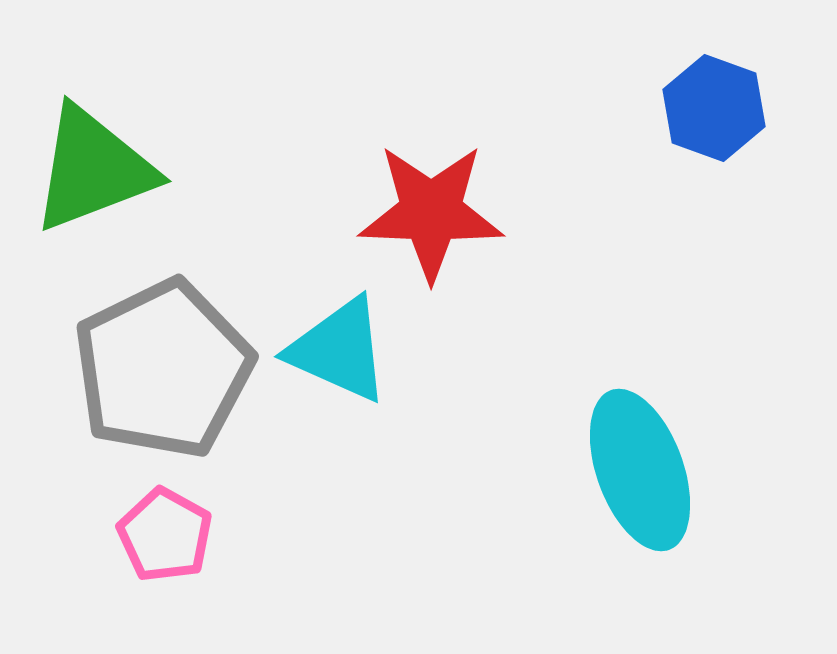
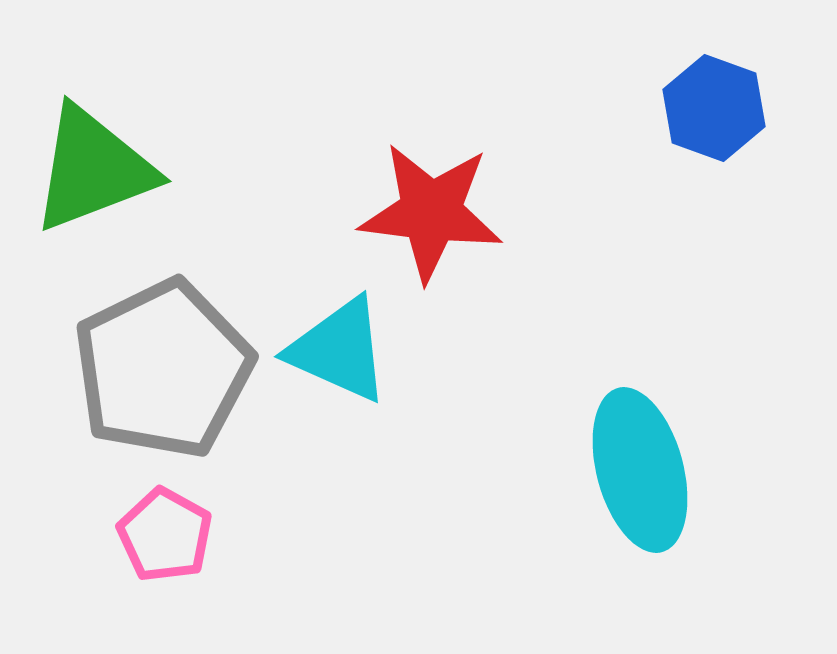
red star: rotated 5 degrees clockwise
cyan ellipse: rotated 5 degrees clockwise
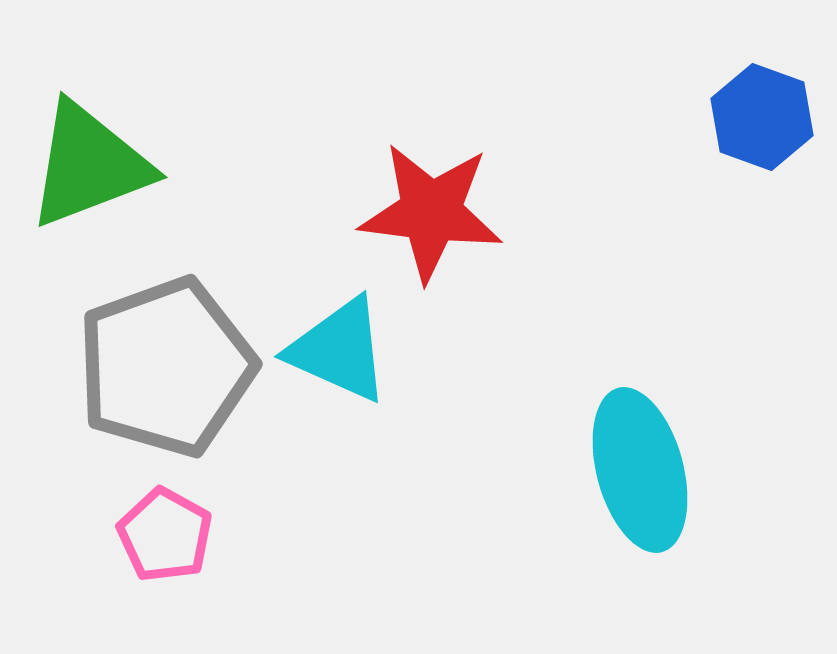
blue hexagon: moved 48 px right, 9 px down
green triangle: moved 4 px left, 4 px up
gray pentagon: moved 3 px right, 2 px up; rotated 6 degrees clockwise
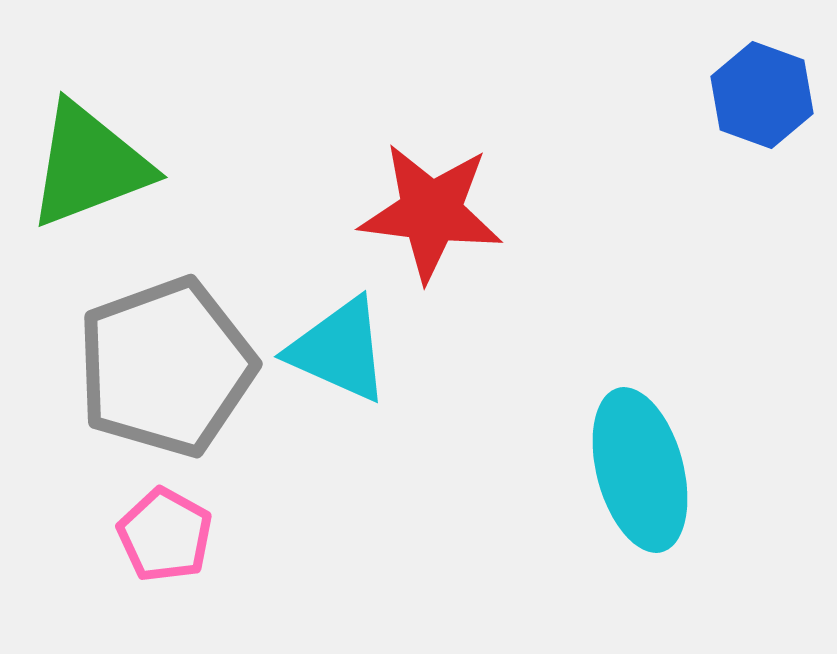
blue hexagon: moved 22 px up
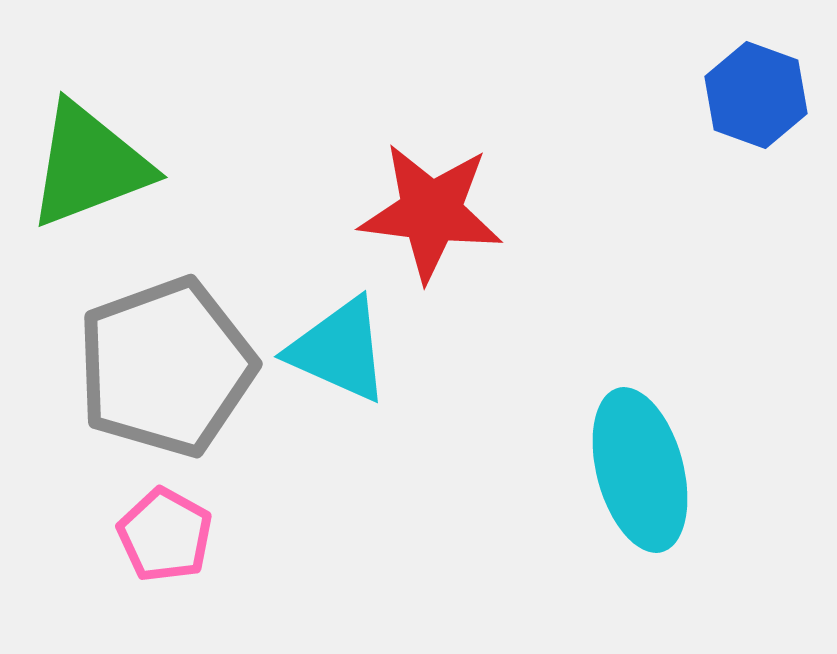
blue hexagon: moved 6 px left
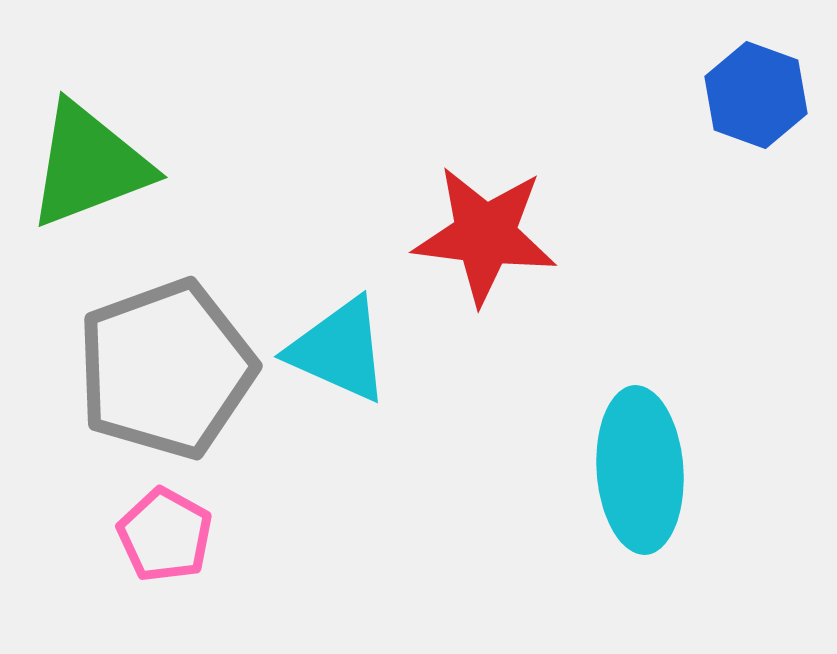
red star: moved 54 px right, 23 px down
gray pentagon: moved 2 px down
cyan ellipse: rotated 11 degrees clockwise
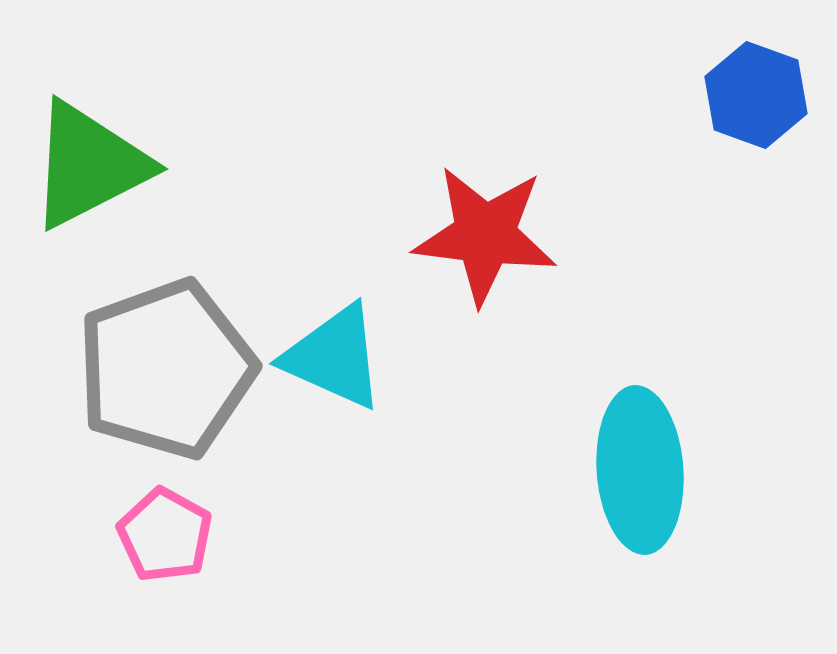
green triangle: rotated 6 degrees counterclockwise
cyan triangle: moved 5 px left, 7 px down
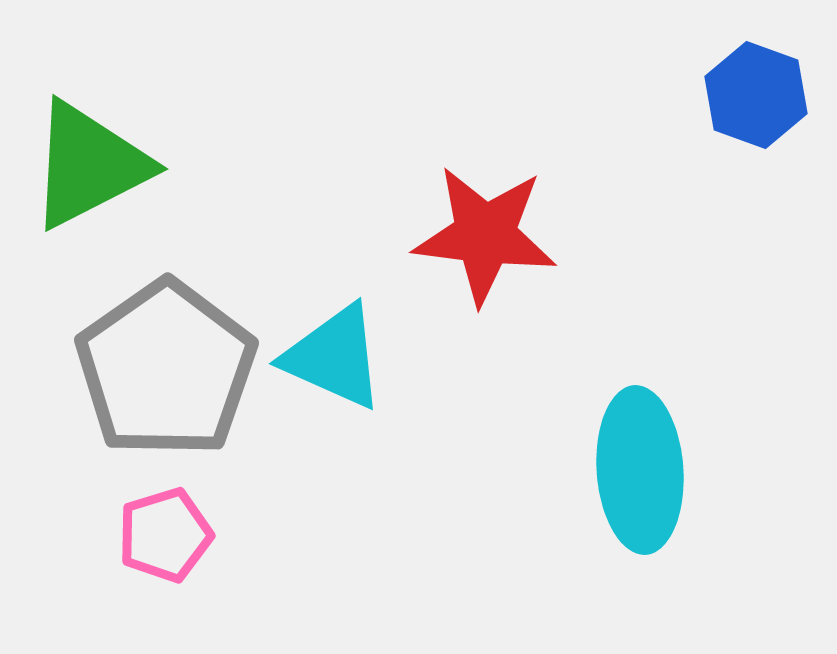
gray pentagon: rotated 15 degrees counterclockwise
pink pentagon: rotated 26 degrees clockwise
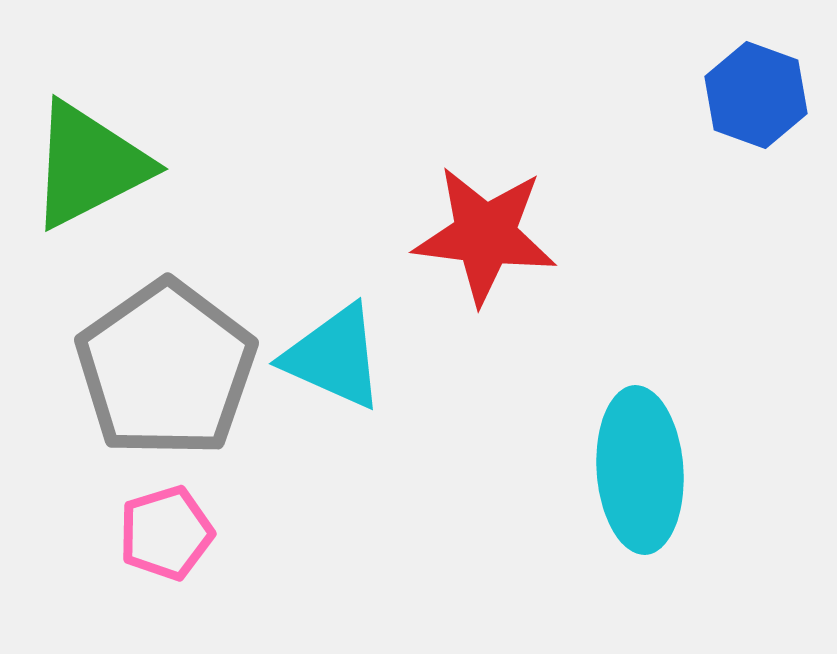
pink pentagon: moved 1 px right, 2 px up
